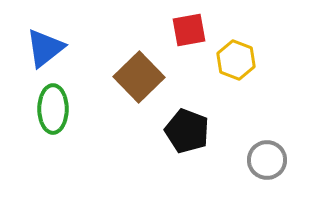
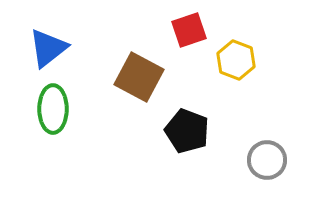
red square: rotated 9 degrees counterclockwise
blue triangle: moved 3 px right
brown square: rotated 18 degrees counterclockwise
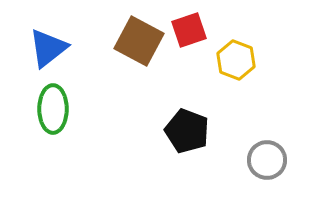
brown square: moved 36 px up
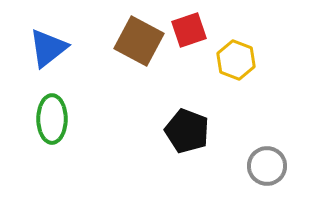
green ellipse: moved 1 px left, 10 px down
gray circle: moved 6 px down
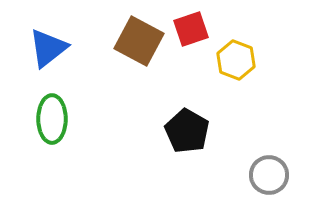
red square: moved 2 px right, 1 px up
black pentagon: rotated 9 degrees clockwise
gray circle: moved 2 px right, 9 px down
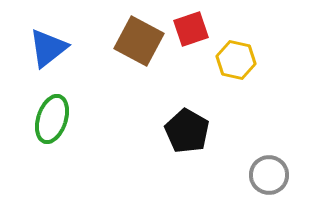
yellow hexagon: rotated 9 degrees counterclockwise
green ellipse: rotated 18 degrees clockwise
